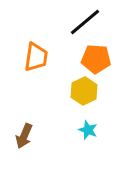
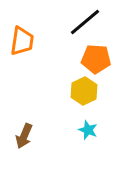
orange trapezoid: moved 14 px left, 16 px up
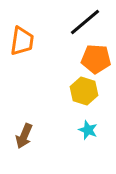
yellow hexagon: rotated 16 degrees counterclockwise
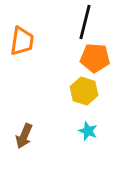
black line: rotated 36 degrees counterclockwise
orange pentagon: moved 1 px left, 1 px up
cyan star: moved 1 px down
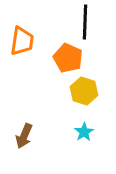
black line: rotated 12 degrees counterclockwise
orange pentagon: moved 27 px left; rotated 20 degrees clockwise
cyan star: moved 4 px left, 1 px down; rotated 18 degrees clockwise
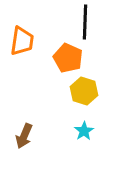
cyan star: moved 1 px up
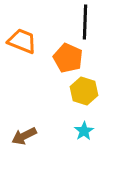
orange trapezoid: rotated 76 degrees counterclockwise
brown arrow: rotated 40 degrees clockwise
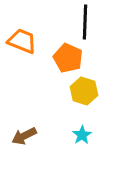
cyan star: moved 2 px left, 4 px down
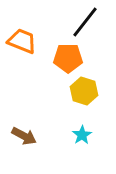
black line: rotated 36 degrees clockwise
orange pentagon: rotated 24 degrees counterclockwise
brown arrow: rotated 125 degrees counterclockwise
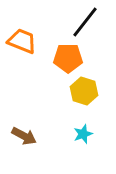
cyan star: moved 1 px right, 1 px up; rotated 12 degrees clockwise
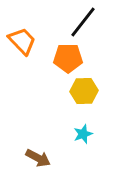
black line: moved 2 px left
orange trapezoid: rotated 24 degrees clockwise
yellow hexagon: rotated 20 degrees counterclockwise
brown arrow: moved 14 px right, 22 px down
